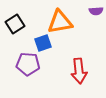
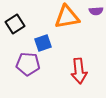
orange triangle: moved 7 px right, 5 px up
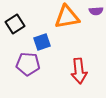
blue square: moved 1 px left, 1 px up
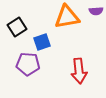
black square: moved 2 px right, 3 px down
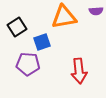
orange triangle: moved 3 px left
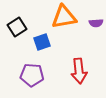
purple semicircle: moved 12 px down
purple pentagon: moved 4 px right, 11 px down
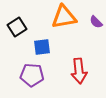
purple semicircle: moved 1 px up; rotated 48 degrees clockwise
blue square: moved 5 px down; rotated 12 degrees clockwise
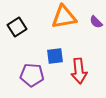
blue square: moved 13 px right, 9 px down
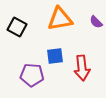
orange triangle: moved 4 px left, 2 px down
black square: rotated 30 degrees counterclockwise
red arrow: moved 3 px right, 3 px up
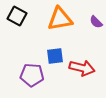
black square: moved 11 px up
red arrow: rotated 70 degrees counterclockwise
